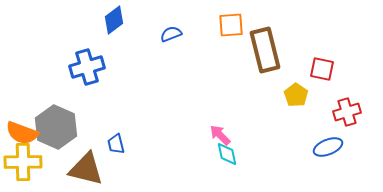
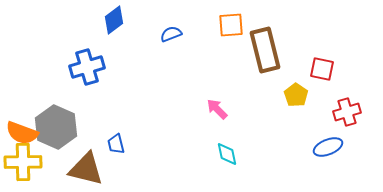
pink arrow: moved 3 px left, 26 px up
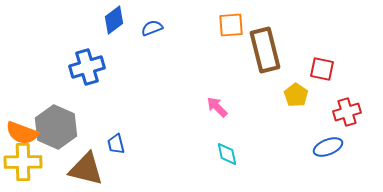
blue semicircle: moved 19 px left, 6 px up
pink arrow: moved 2 px up
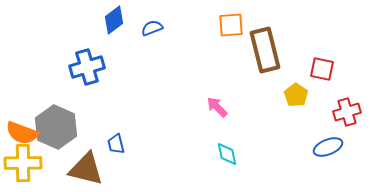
yellow cross: moved 1 px down
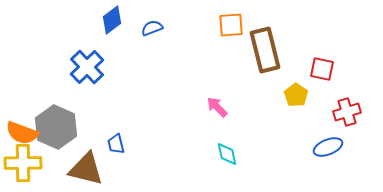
blue diamond: moved 2 px left
blue cross: rotated 28 degrees counterclockwise
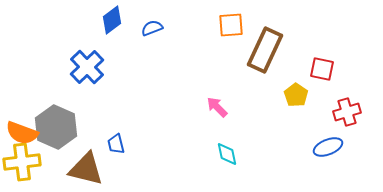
brown rectangle: rotated 39 degrees clockwise
yellow cross: moved 1 px left, 1 px up; rotated 6 degrees counterclockwise
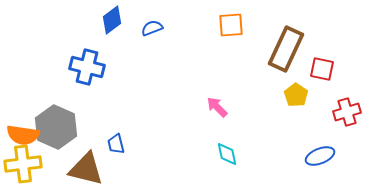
brown rectangle: moved 21 px right, 1 px up
blue cross: rotated 32 degrees counterclockwise
orange semicircle: moved 1 px right, 2 px down; rotated 12 degrees counterclockwise
blue ellipse: moved 8 px left, 9 px down
yellow cross: moved 1 px right, 2 px down
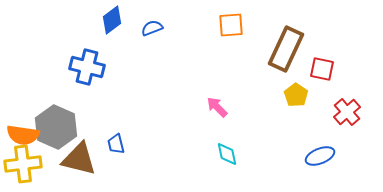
red cross: rotated 24 degrees counterclockwise
brown triangle: moved 7 px left, 10 px up
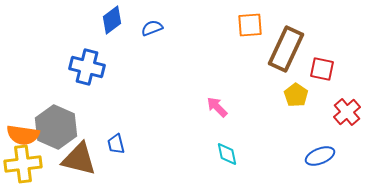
orange square: moved 19 px right
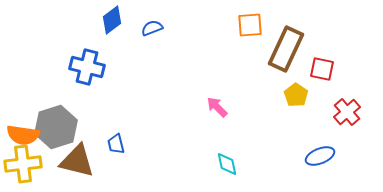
gray hexagon: rotated 18 degrees clockwise
cyan diamond: moved 10 px down
brown triangle: moved 2 px left, 2 px down
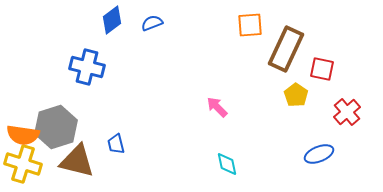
blue semicircle: moved 5 px up
blue ellipse: moved 1 px left, 2 px up
yellow cross: rotated 24 degrees clockwise
